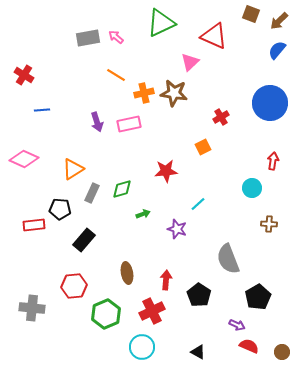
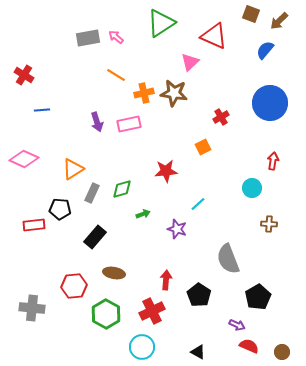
green triangle at (161, 23): rotated 8 degrees counterclockwise
blue semicircle at (277, 50): moved 12 px left
black rectangle at (84, 240): moved 11 px right, 3 px up
brown ellipse at (127, 273): moved 13 px left; rotated 70 degrees counterclockwise
green hexagon at (106, 314): rotated 8 degrees counterclockwise
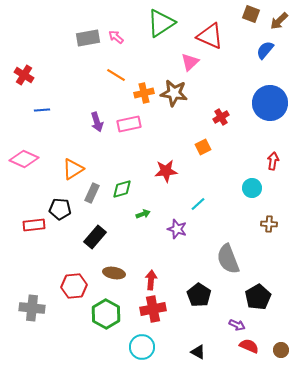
red triangle at (214, 36): moved 4 px left
red arrow at (166, 280): moved 15 px left
red cross at (152, 311): moved 1 px right, 2 px up; rotated 15 degrees clockwise
brown circle at (282, 352): moved 1 px left, 2 px up
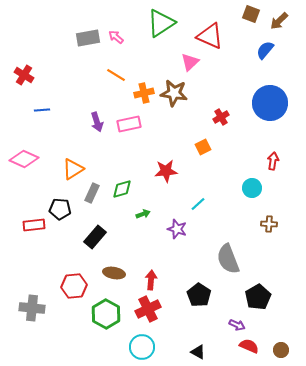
red cross at (153, 309): moved 5 px left; rotated 15 degrees counterclockwise
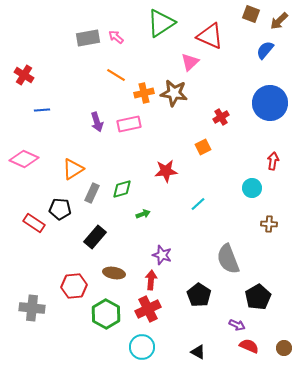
red rectangle at (34, 225): moved 2 px up; rotated 40 degrees clockwise
purple star at (177, 229): moved 15 px left, 26 px down
brown circle at (281, 350): moved 3 px right, 2 px up
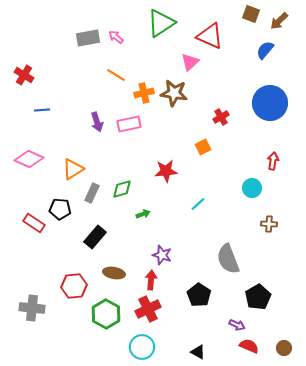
pink diamond at (24, 159): moved 5 px right
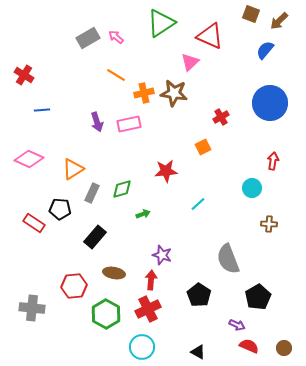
gray rectangle at (88, 38): rotated 20 degrees counterclockwise
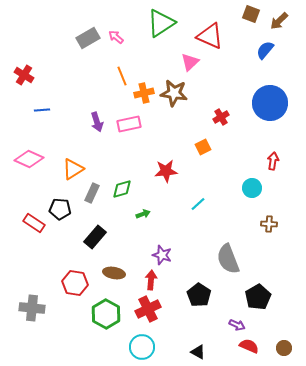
orange line at (116, 75): moved 6 px right, 1 px down; rotated 36 degrees clockwise
red hexagon at (74, 286): moved 1 px right, 3 px up; rotated 15 degrees clockwise
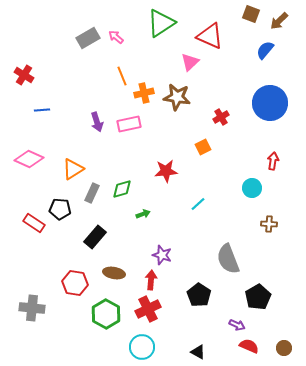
brown star at (174, 93): moved 3 px right, 4 px down
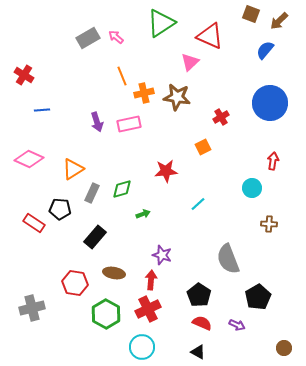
gray cross at (32, 308): rotated 20 degrees counterclockwise
red semicircle at (249, 346): moved 47 px left, 23 px up
